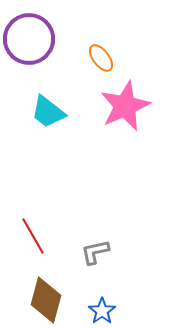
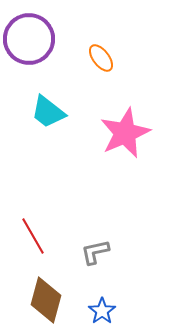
pink star: moved 27 px down
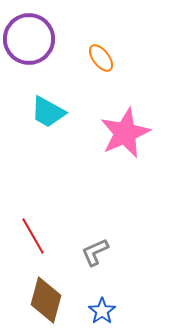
cyan trapezoid: rotated 9 degrees counterclockwise
gray L-shape: rotated 12 degrees counterclockwise
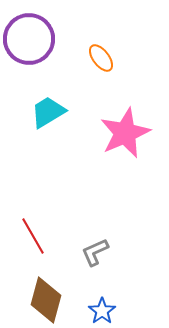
cyan trapezoid: rotated 120 degrees clockwise
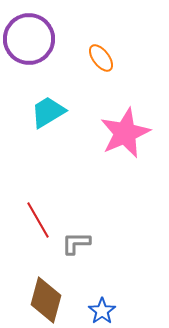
red line: moved 5 px right, 16 px up
gray L-shape: moved 19 px left, 9 px up; rotated 24 degrees clockwise
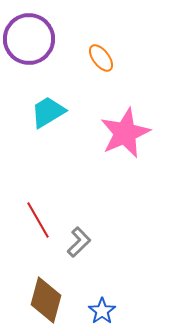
gray L-shape: moved 3 px right, 1 px up; rotated 136 degrees clockwise
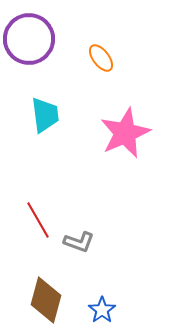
cyan trapezoid: moved 3 px left, 3 px down; rotated 114 degrees clockwise
gray L-shape: rotated 64 degrees clockwise
blue star: moved 1 px up
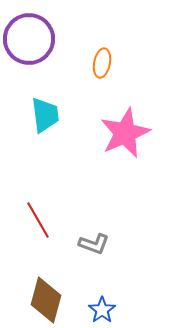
orange ellipse: moved 1 px right, 5 px down; rotated 48 degrees clockwise
gray L-shape: moved 15 px right, 2 px down
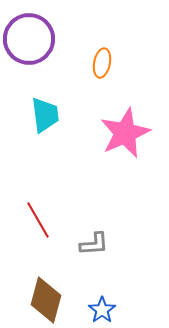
gray L-shape: rotated 24 degrees counterclockwise
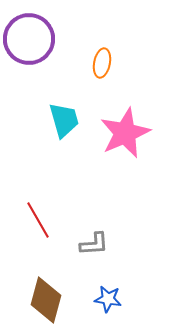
cyan trapezoid: moved 19 px right, 5 px down; rotated 9 degrees counterclockwise
blue star: moved 6 px right, 11 px up; rotated 28 degrees counterclockwise
